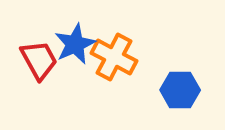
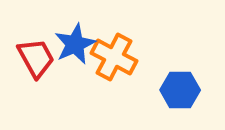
red trapezoid: moved 3 px left, 2 px up
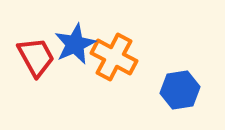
red trapezoid: moved 1 px up
blue hexagon: rotated 9 degrees counterclockwise
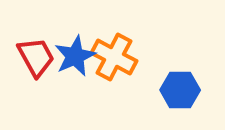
blue star: moved 12 px down
blue hexagon: rotated 9 degrees clockwise
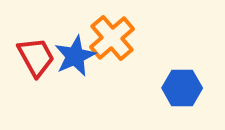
orange cross: moved 2 px left, 19 px up; rotated 21 degrees clockwise
blue hexagon: moved 2 px right, 2 px up
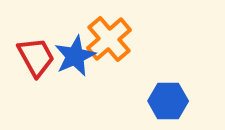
orange cross: moved 3 px left, 1 px down
blue hexagon: moved 14 px left, 13 px down
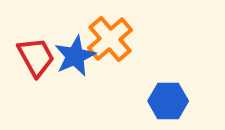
orange cross: moved 1 px right
